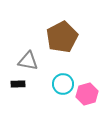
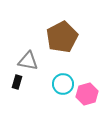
black rectangle: moved 1 px left, 2 px up; rotated 72 degrees counterclockwise
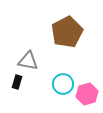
brown pentagon: moved 5 px right, 5 px up
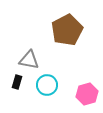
brown pentagon: moved 2 px up
gray triangle: moved 1 px right, 1 px up
cyan circle: moved 16 px left, 1 px down
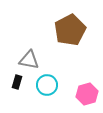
brown pentagon: moved 3 px right
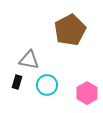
pink hexagon: moved 1 px up; rotated 15 degrees counterclockwise
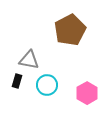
black rectangle: moved 1 px up
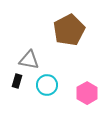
brown pentagon: moved 1 px left
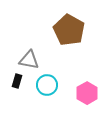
brown pentagon: rotated 16 degrees counterclockwise
